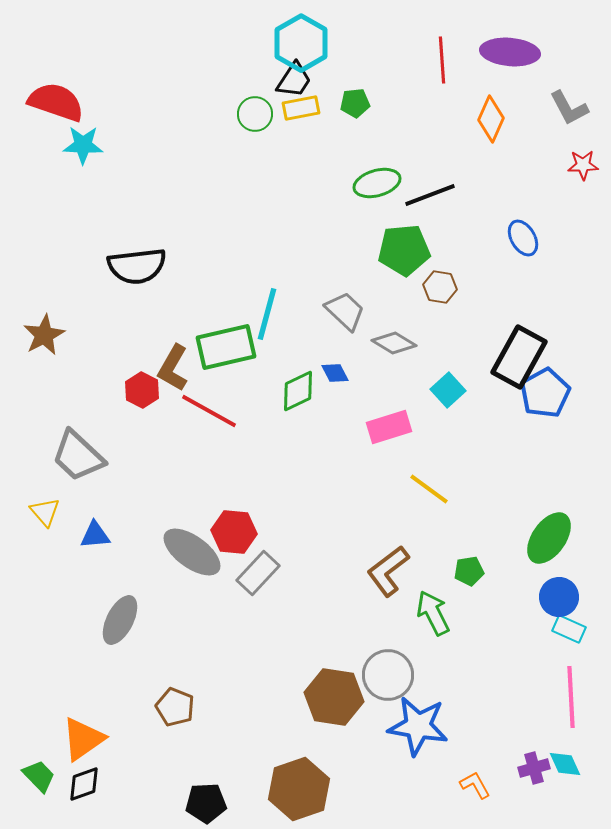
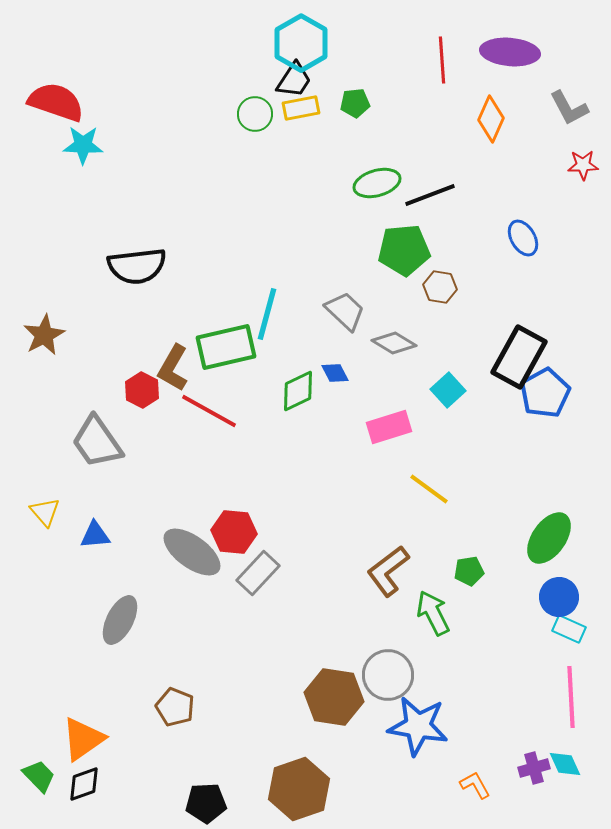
gray trapezoid at (78, 456): moved 19 px right, 14 px up; rotated 12 degrees clockwise
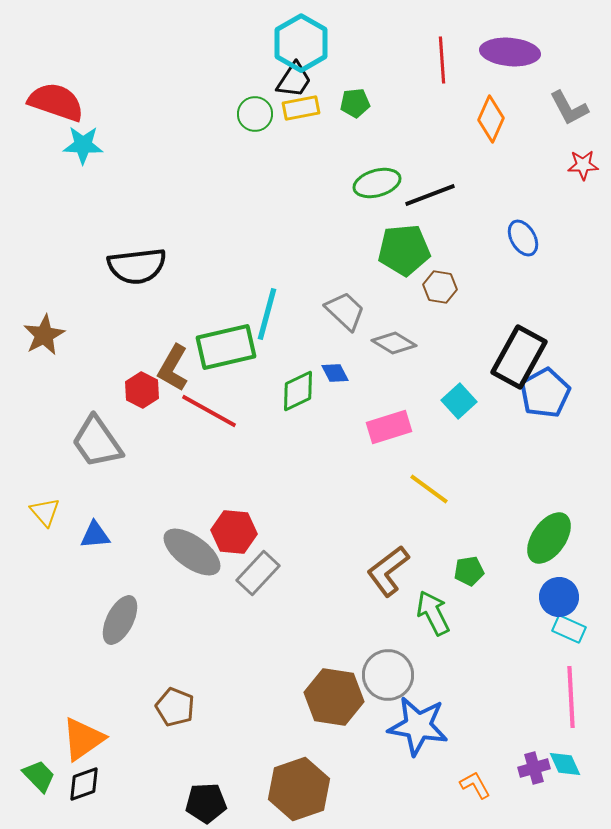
cyan square at (448, 390): moved 11 px right, 11 px down
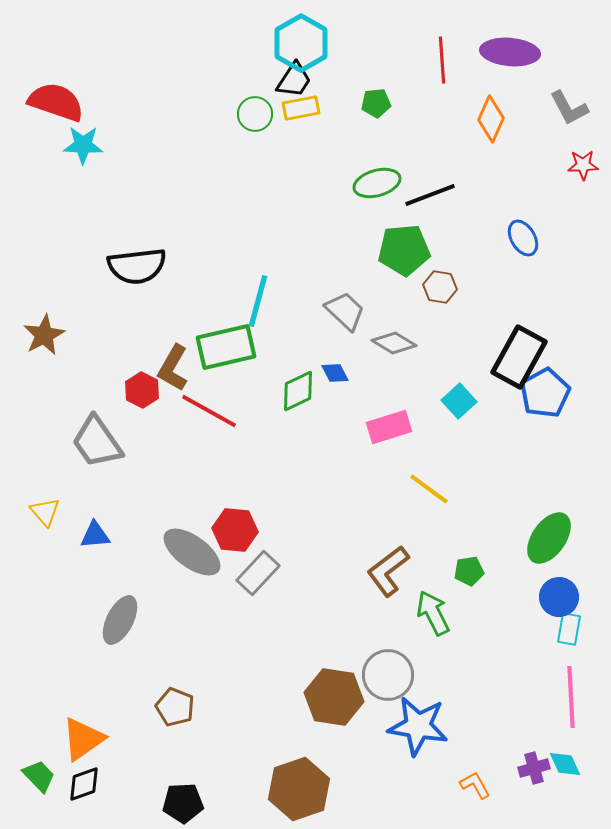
green pentagon at (355, 103): moved 21 px right
cyan line at (267, 314): moved 9 px left, 13 px up
red hexagon at (234, 532): moved 1 px right, 2 px up
cyan rectangle at (569, 629): rotated 76 degrees clockwise
black pentagon at (206, 803): moved 23 px left
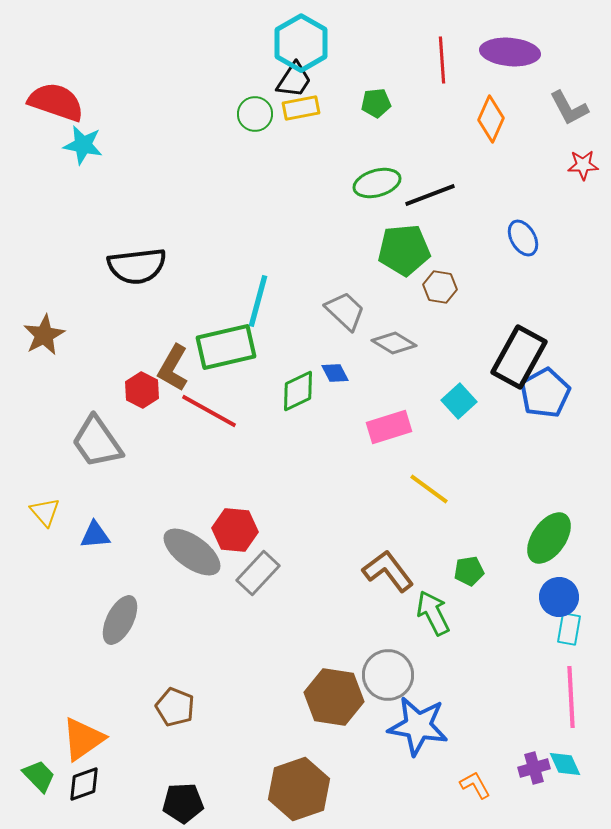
cyan star at (83, 145): rotated 9 degrees clockwise
brown L-shape at (388, 571): rotated 90 degrees clockwise
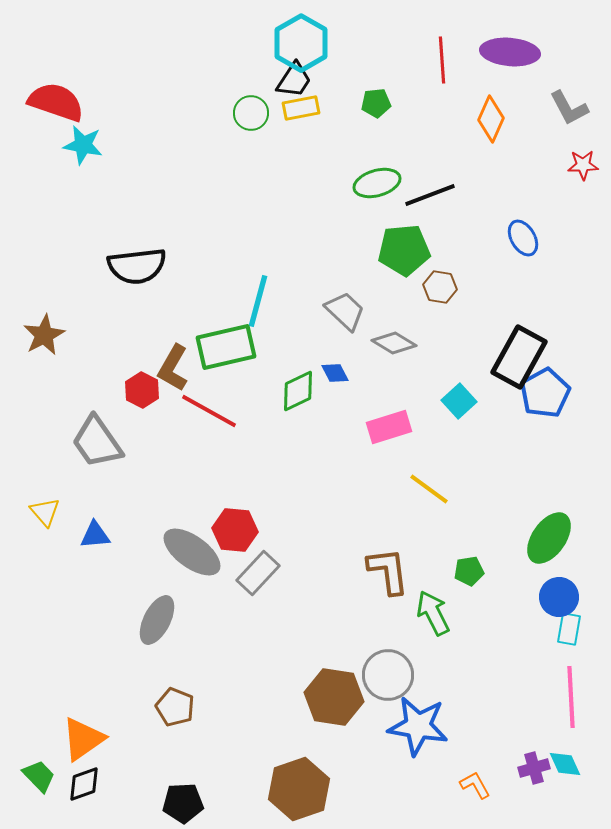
green circle at (255, 114): moved 4 px left, 1 px up
brown L-shape at (388, 571): rotated 30 degrees clockwise
gray ellipse at (120, 620): moved 37 px right
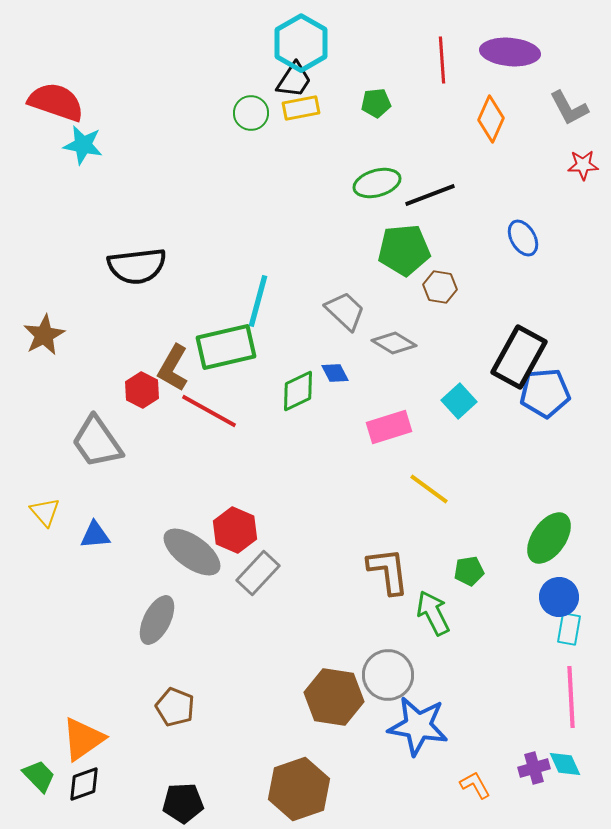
blue pentagon at (545, 393): rotated 24 degrees clockwise
red hexagon at (235, 530): rotated 18 degrees clockwise
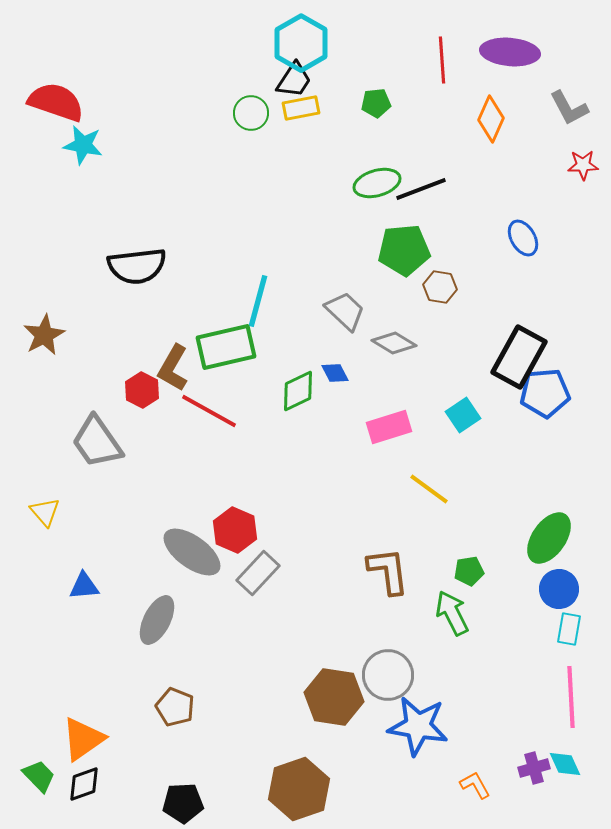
black line at (430, 195): moved 9 px left, 6 px up
cyan square at (459, 401): moved 4 px right, 14 px down; rotated 8 degrees clockwise
blue triangle at (95, 535): moved 11 px left, 51 px down
blue circle at (559, 597): moved 8 px up
green arrow at (433, 613): moved 19 px right
